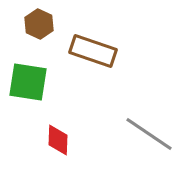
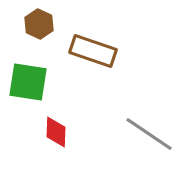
red diamond: moved 2 px left, 8 px up
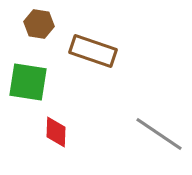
brown hexagon: rotated 16 degrees counterclockwise
gray line: moved 10 px right
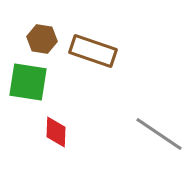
brown hexagon: moved 3 px right, 15 px down
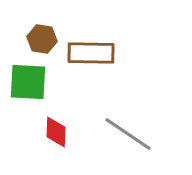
brown rectangle: moved 2 px left, 2 px down; rotated 18 degrees counterclockwise
green square: rotated 6 degrees counterclockwise
gray line: moved 31 px left
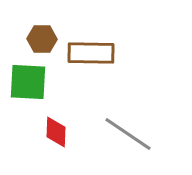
brown hexagon: rotated 8 degrees counterclockwise
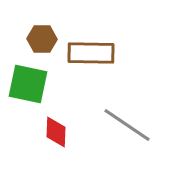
green square: moved 2 px down; rotated 9 degrees clockwise
gray line: moved 1 px left, 9 px up
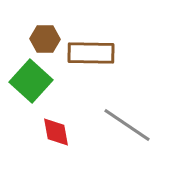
brown hexagon: moved 3 px right
green square: moved 3 px right, 3 px up; rotated 30 degrees clockwise
red diamond: rotated 12 degrees counterclockwise
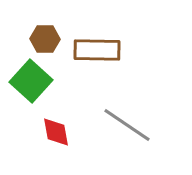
brown rectangle: moved 6 px right, 3 px up
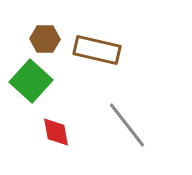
brown rectangle: rotated 12 degrees clockwise
gray line: rotated 18 degrees clockwise
